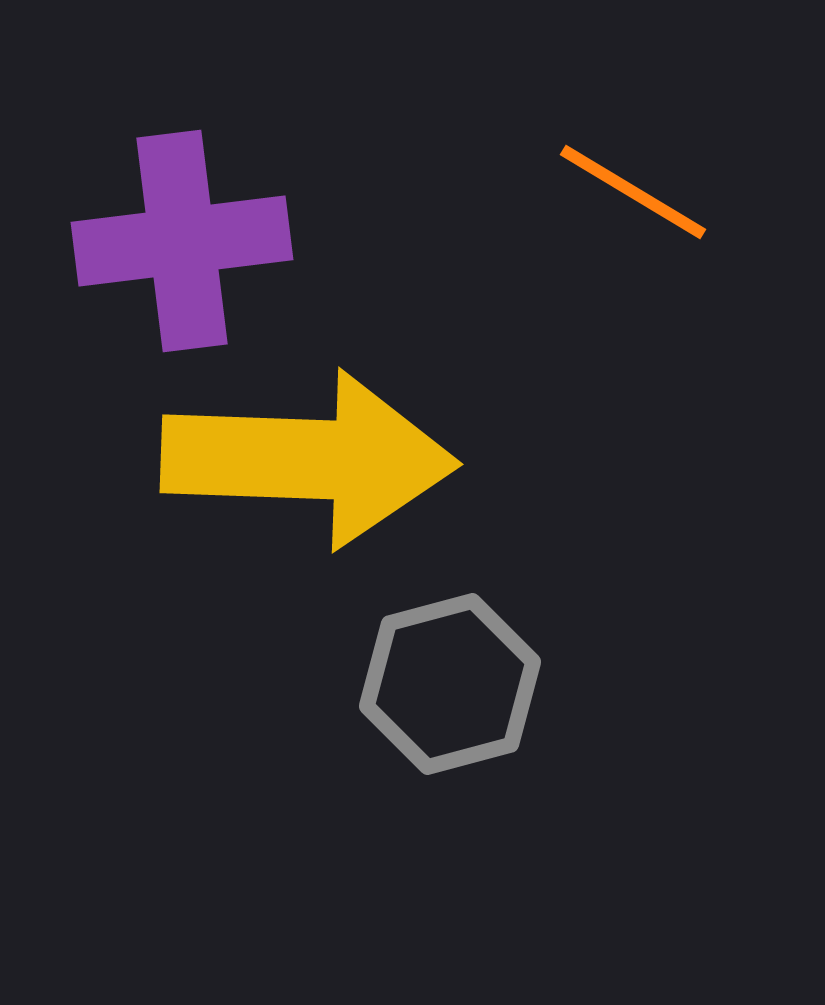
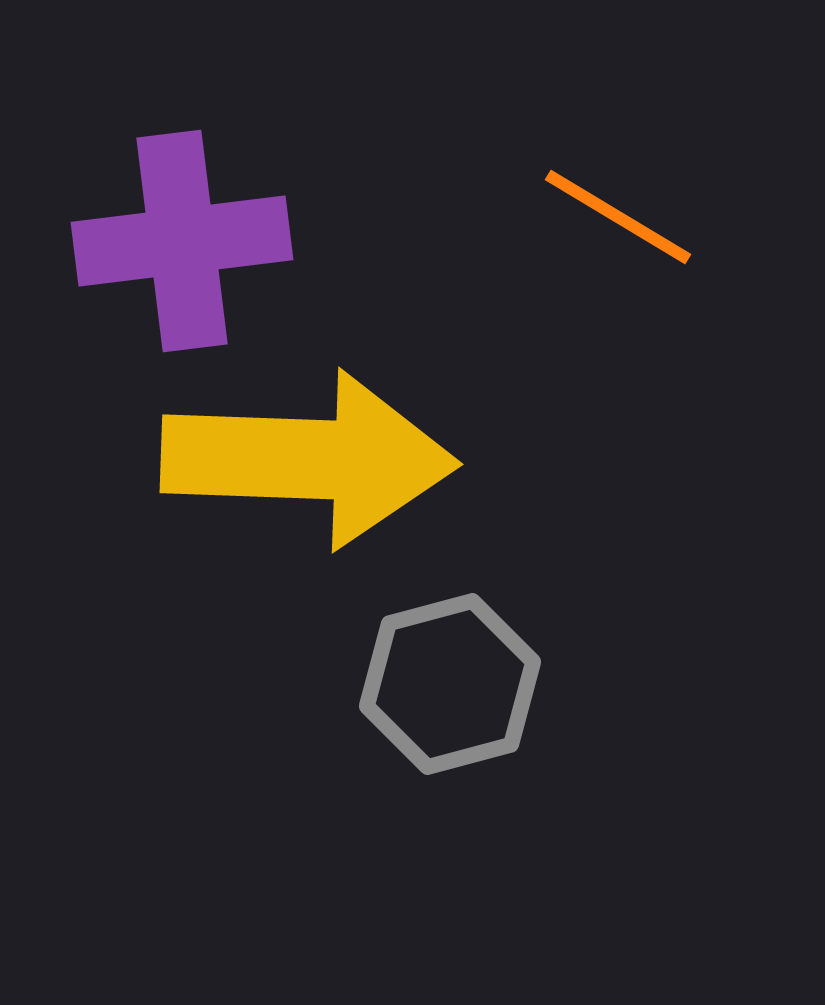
orange line: moved 15 px left, 25 px down
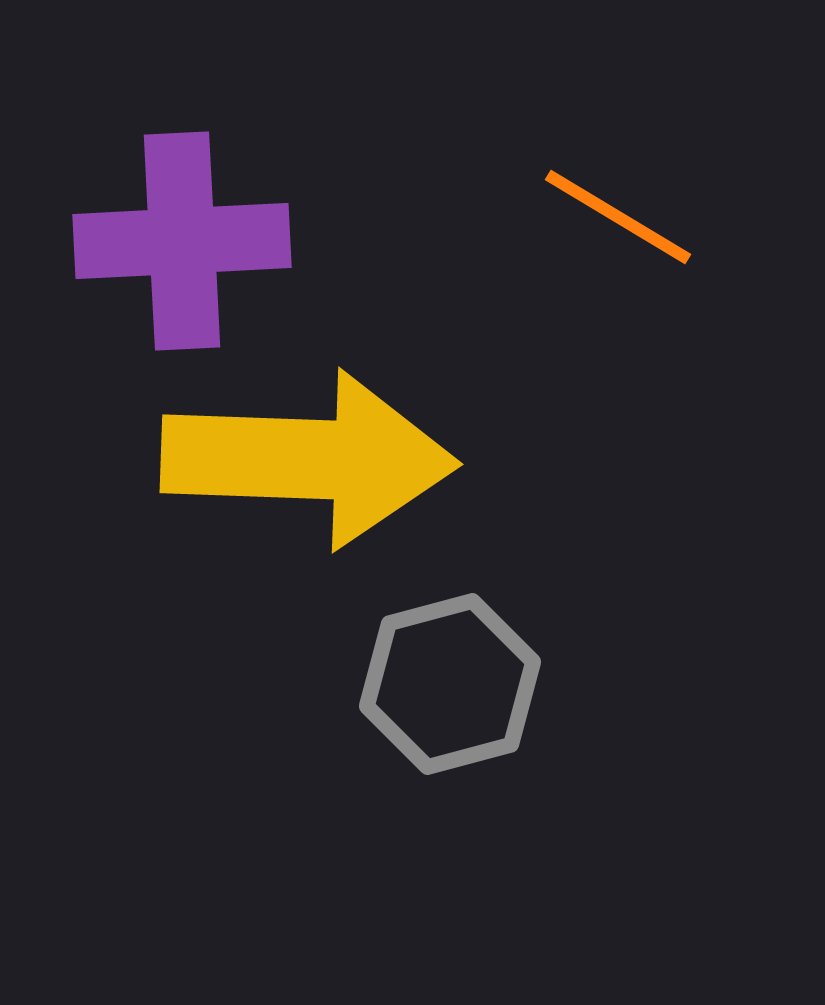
purple cross: rotated 4 degrees clockwise
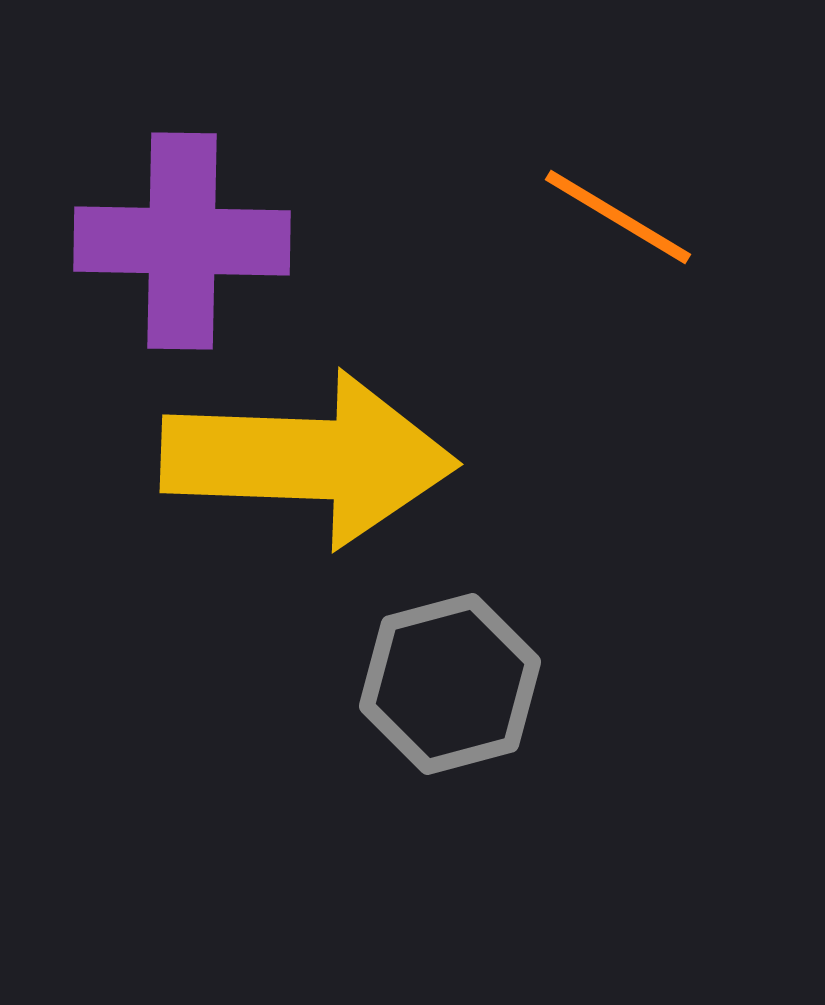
purple cross: rotated 4 degrees clockwise
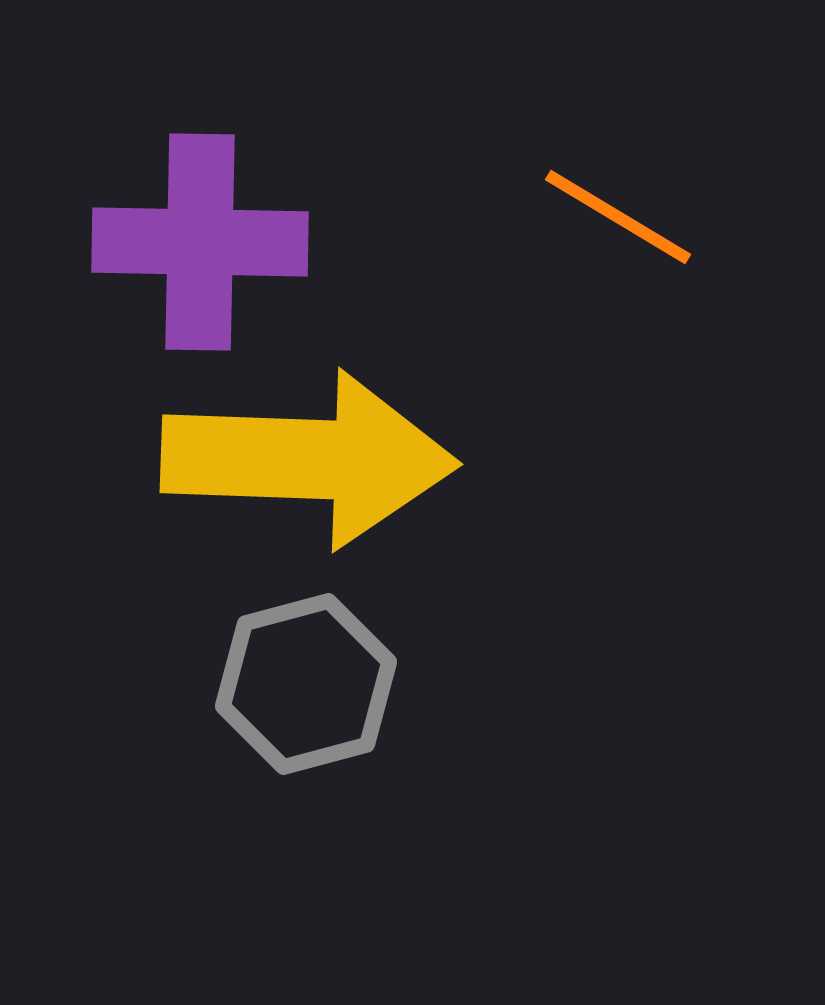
purple cross: moved 18 px right, 1 px down
gray hexagon: moved 144 px left
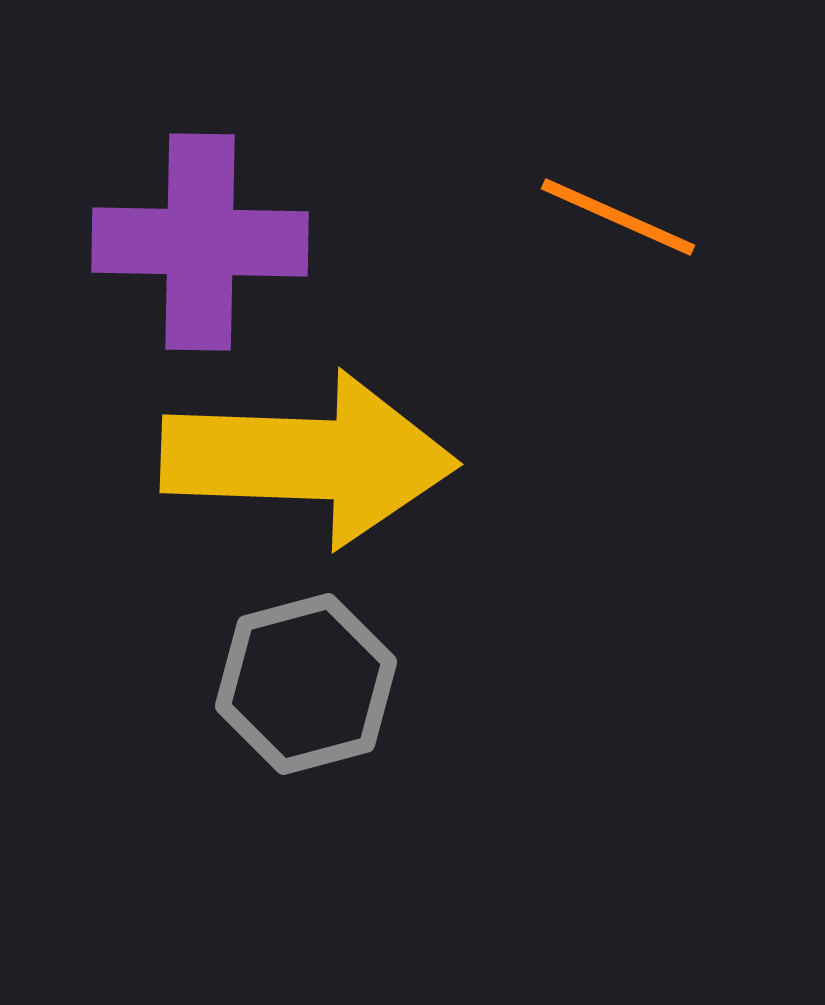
orange line: rotated 7 degrees counterclockwise
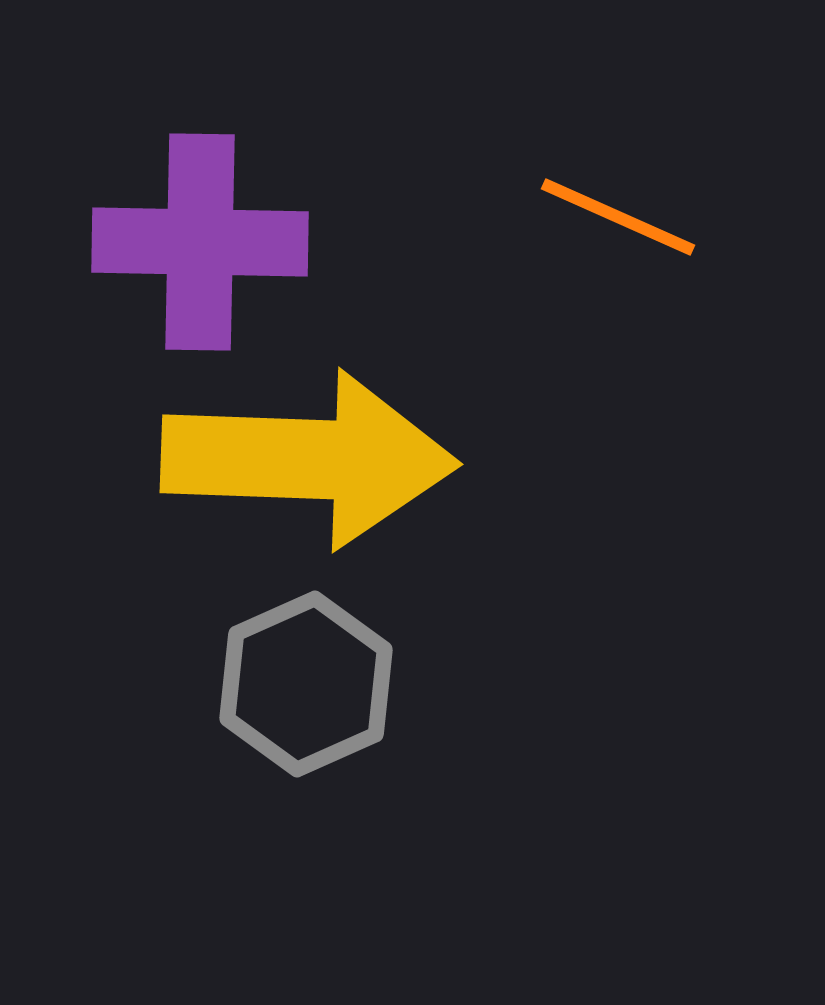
gray hexagon: rotated 9 degrees counterclockwise
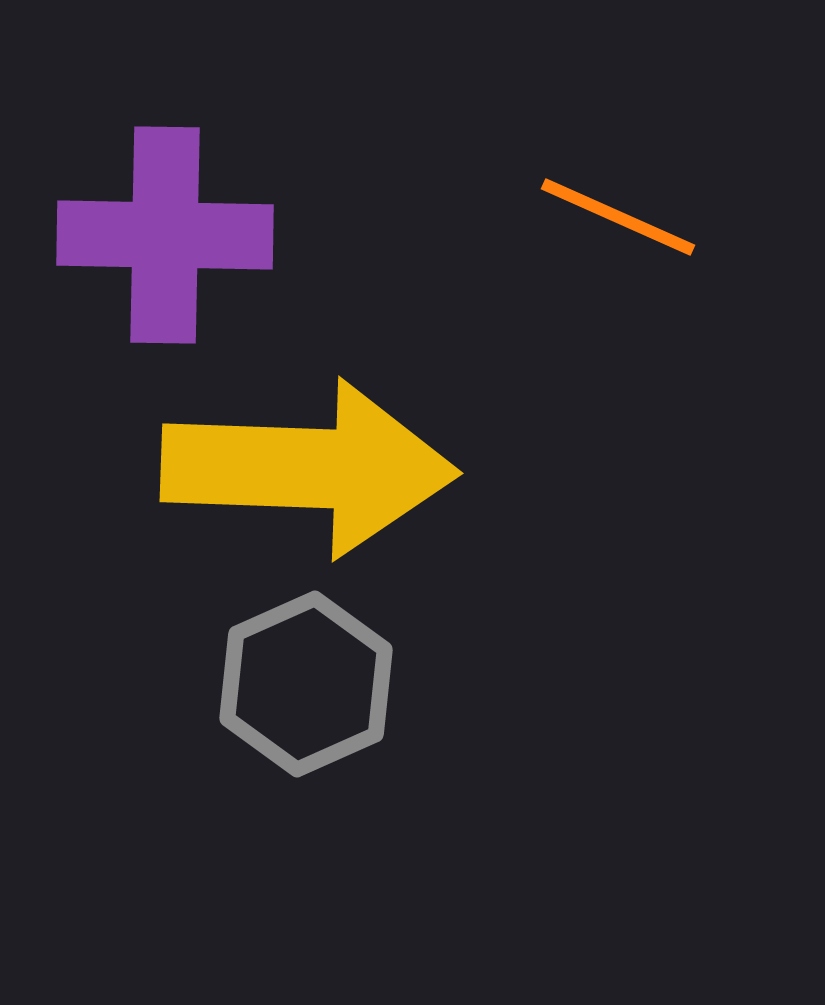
purple cross: moved 35 px left, 7 px up
yellow arrow: moved 9 px down
